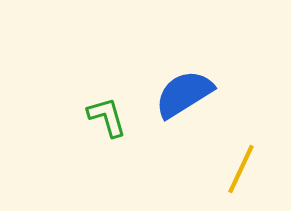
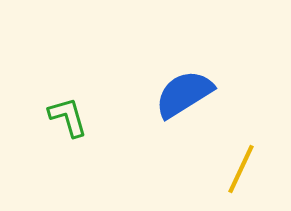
green L-shape: moved 39 px left
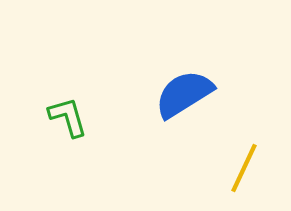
yellow line: moved 3 px right, 1 px up
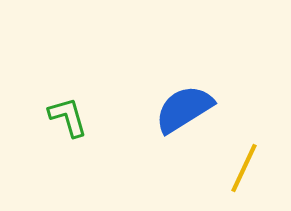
blue semicircle: moved 15 px down
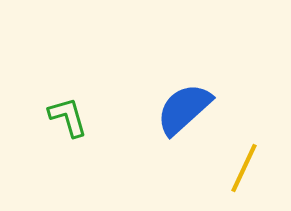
blue semicircle: rotated 10 degrees counterclockwise
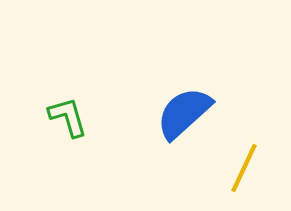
blue semicircle: moved 4 px down
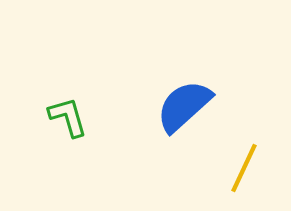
blue semicircle: moved 7 px up
